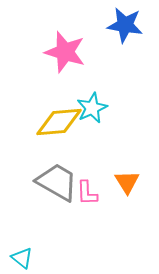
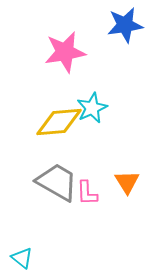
blue star: rotated 18 degrees counterclockwise
pink star: rotated 27 degrees counterclockwise
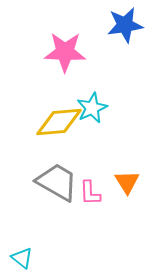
pink star: rotated 12 degrees clockwise
pink L-shape: moved 3 px right
